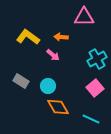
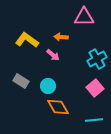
yellow L-shape: moved 1 px left, 3 px down
cyan line: moved 3 px right, 1 px down; rotated 30 degrees counterclockwise
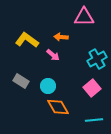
pink square: moved 3 px left
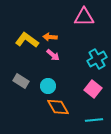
orange arrow: moved 11 px left
pink square: moved 1 px right, 1 px down; rotated 12 degrees counterclockwise
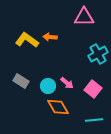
pink arrow: moved 14 px right, 28 px down
cyan cross: moved 1 px right, 5 px up
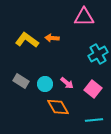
orange arrow: moved 2 px right, 1 px down
cyan circle: moved 3 px left, 2 px up
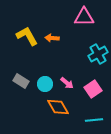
yellow L-shape: moved 4 px up; rotated 25 degrees clockwise
pink square: rotated 18 degrees clockwise
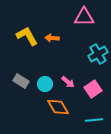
pink arrow: moved 1 px right, 1 px up
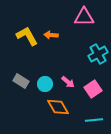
orange arrow: moved 1 px left, 3 px up
